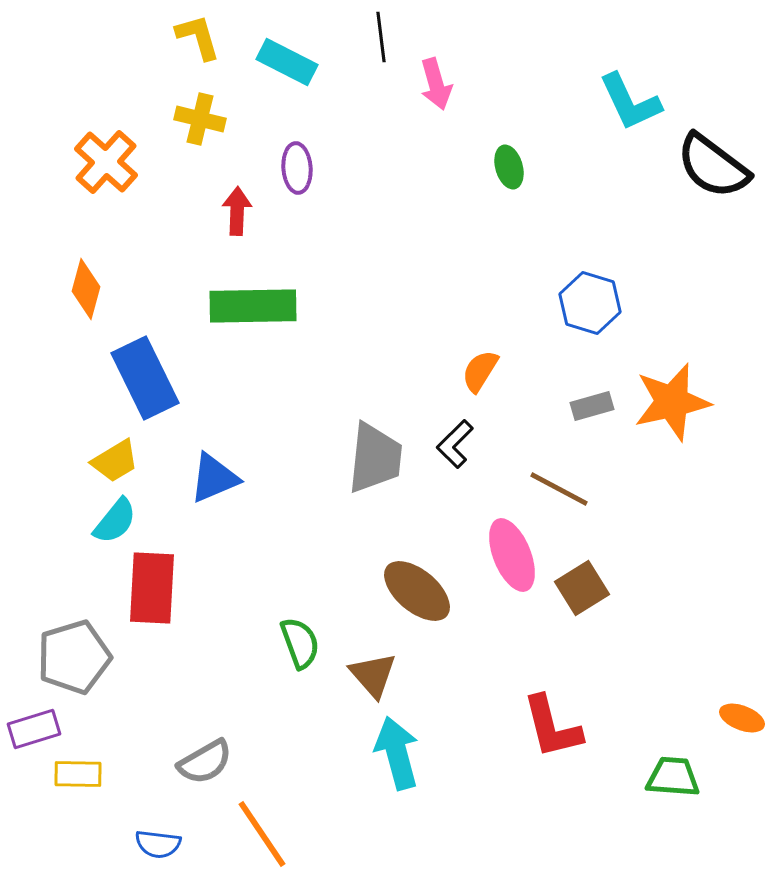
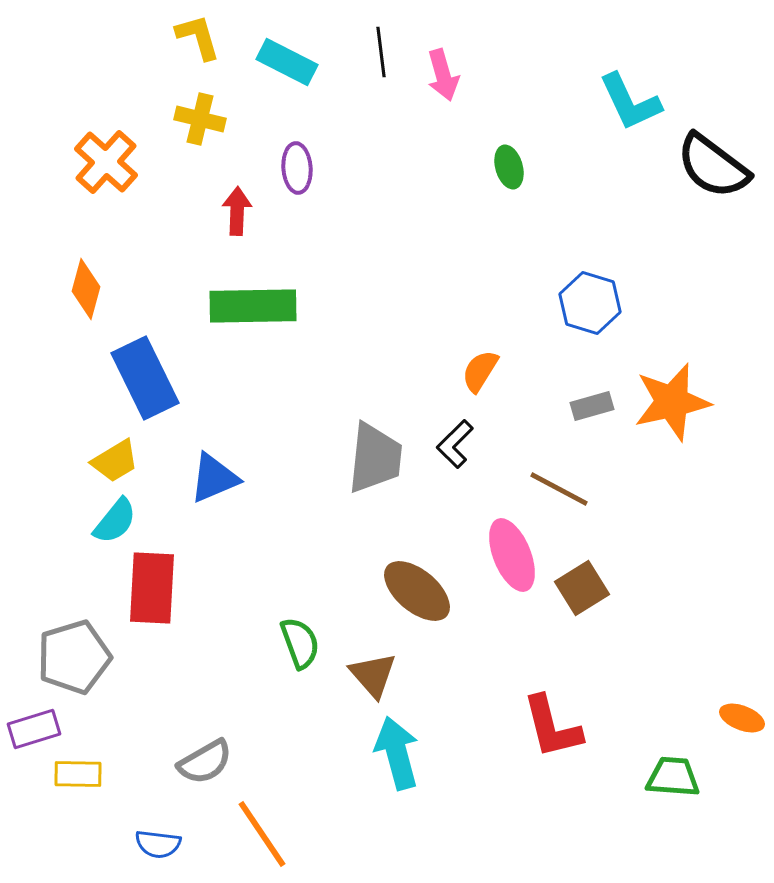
black line: moved 15 px down
pink arrow: moved 7 px right, 9 px up
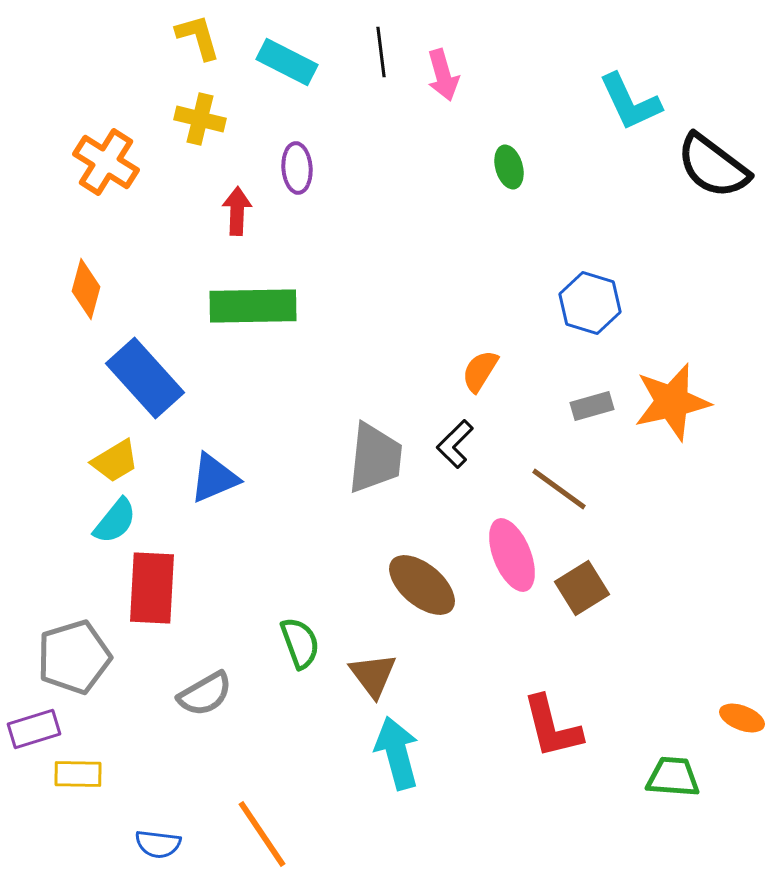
orange cross: rotated 10 degrees counterclockwise
blue rectangle: rotated 16 degrees counterclockwise
brown line: rotated 8 degrees clockwise
brown ellipse: moved 5 px right, 6 px up
brown triangle: rotated 4 degrees clockwise
gray semicircle: moved 68 px up
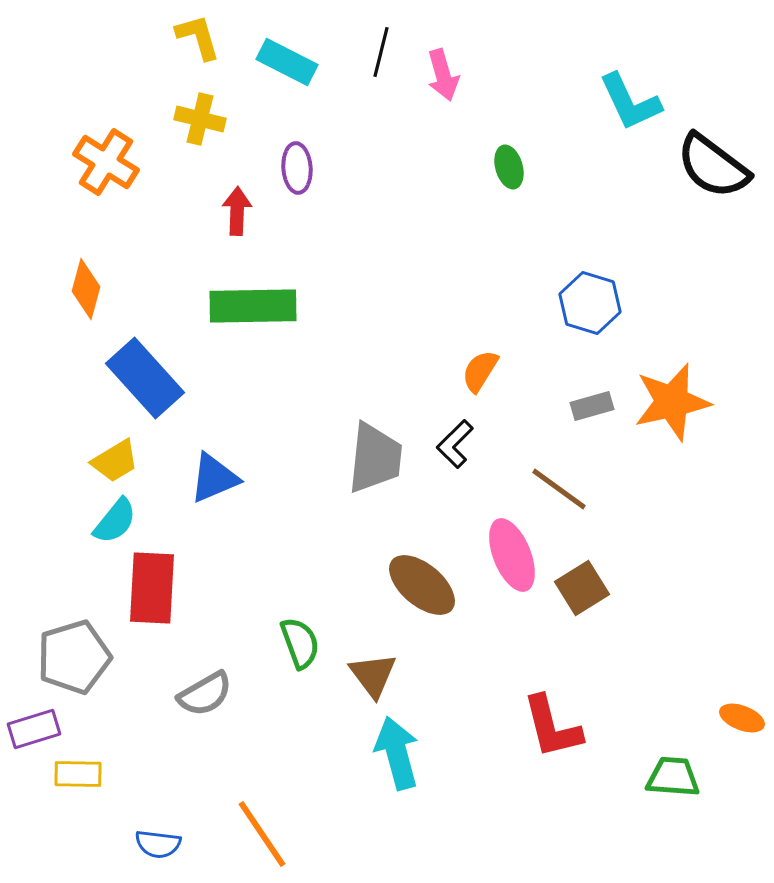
black line: rotated 21 degrees clockwise
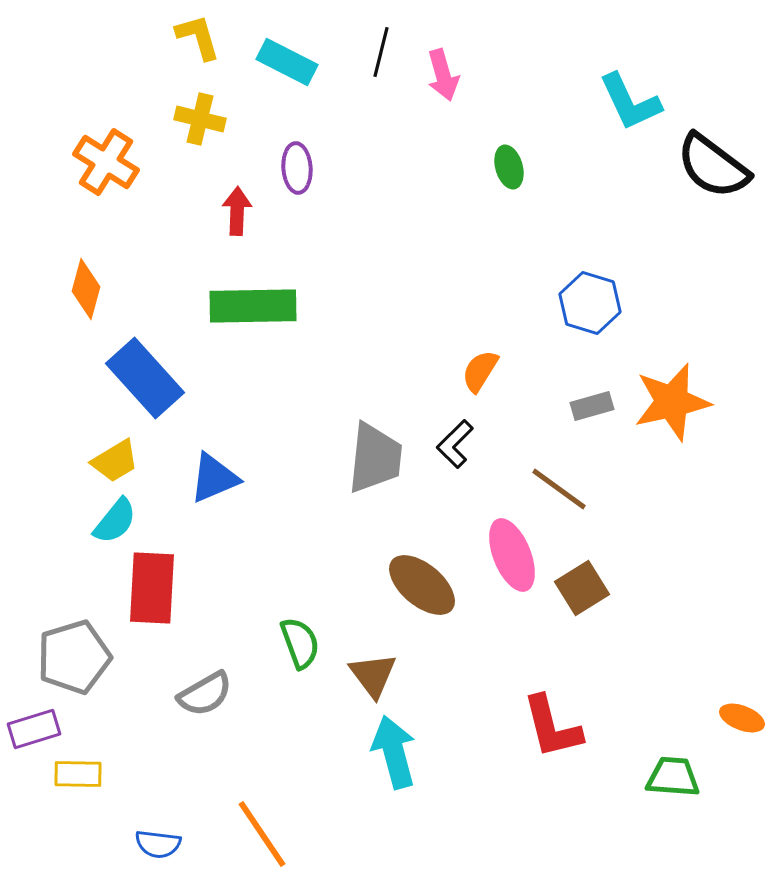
cyan arrow: moved 3 px left, 1 px up
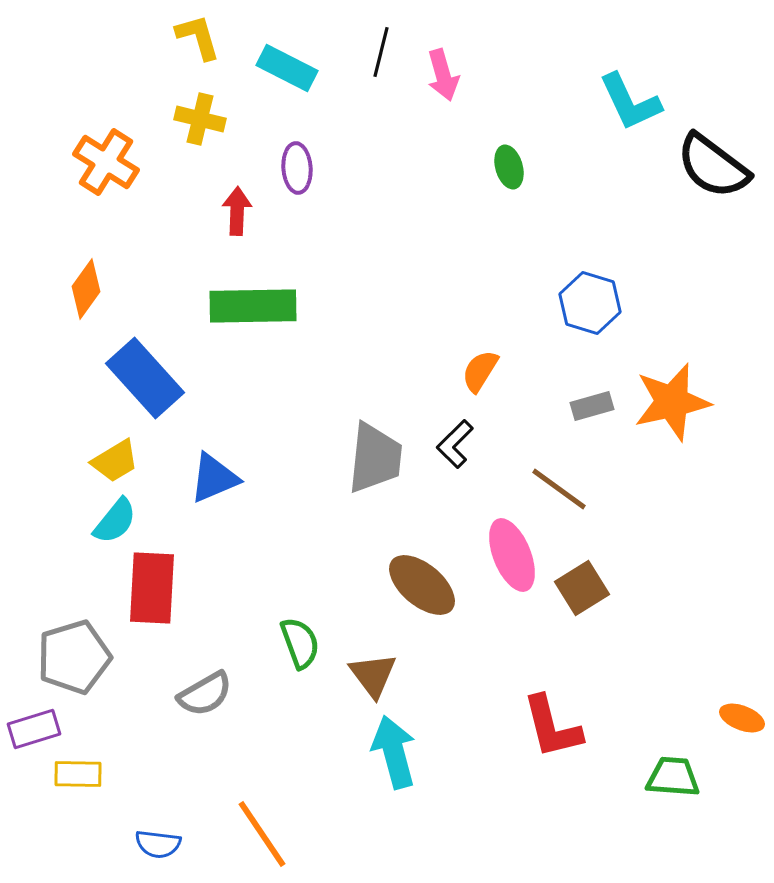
cyan rectangle: moved 6 px down
orange diamond: rotated 20 degrees clockwise
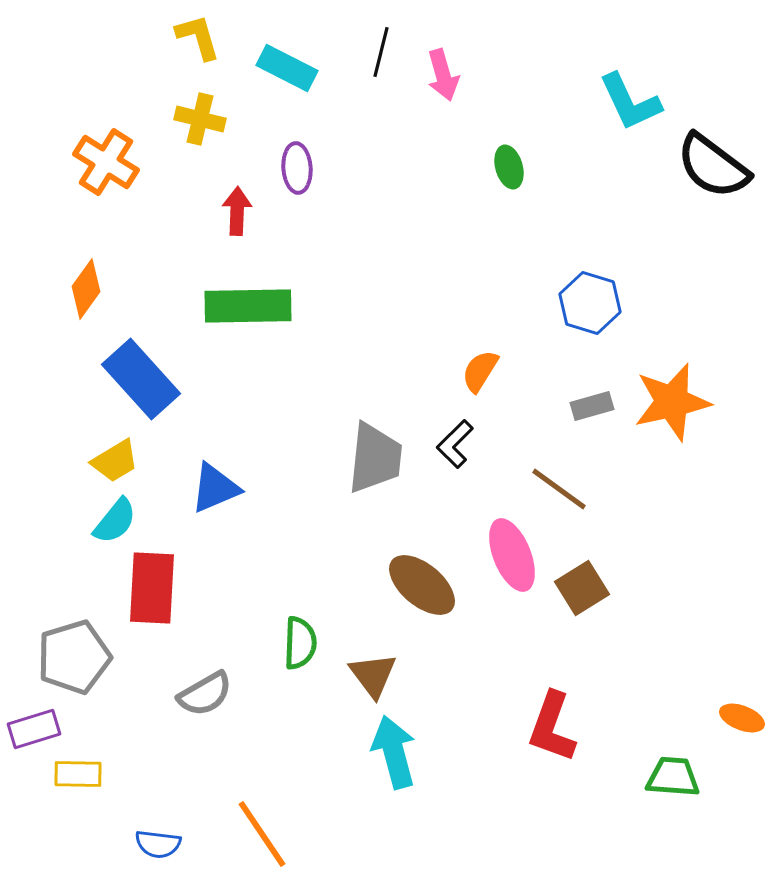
green rectangle: moved 5 px left
blue rectangle: moved 4 px left, 1 px down
blue triangle: moved 1 px right, 10 px down
green semicircle: rotated 22 degrees clockwise
red L-shape: rotated 34 degrees clockwise
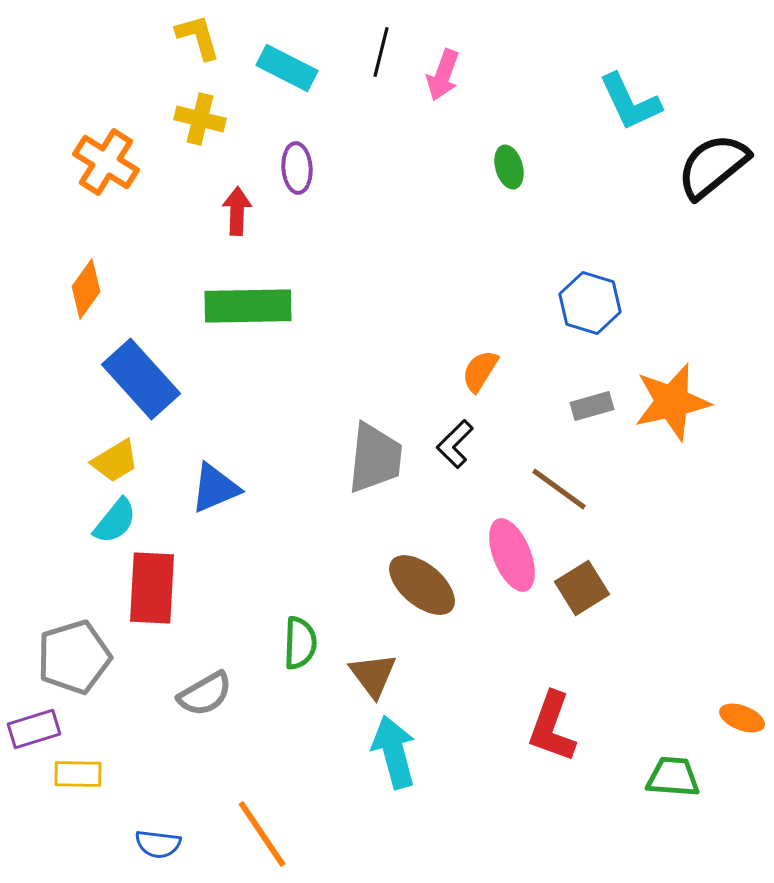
pink arrow: rotated 36 degrees clockwise
black semicircle: rotated 104 degrees clockwise
